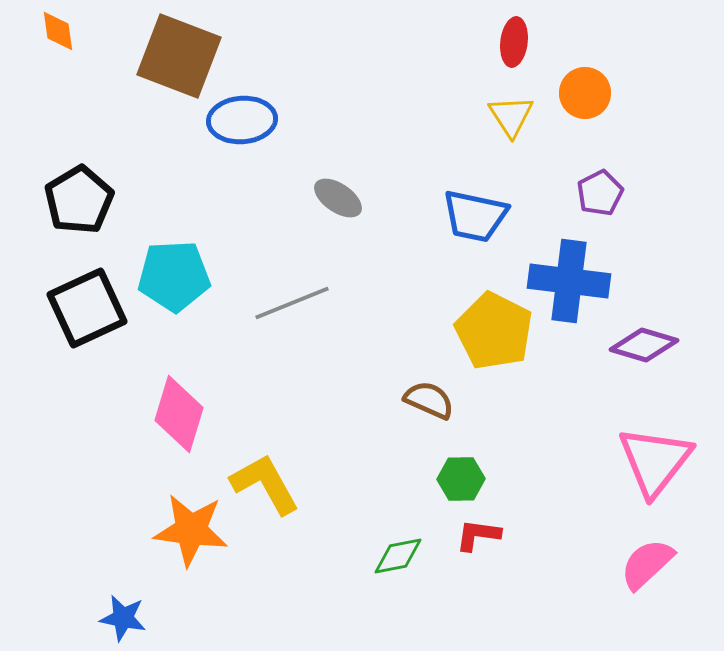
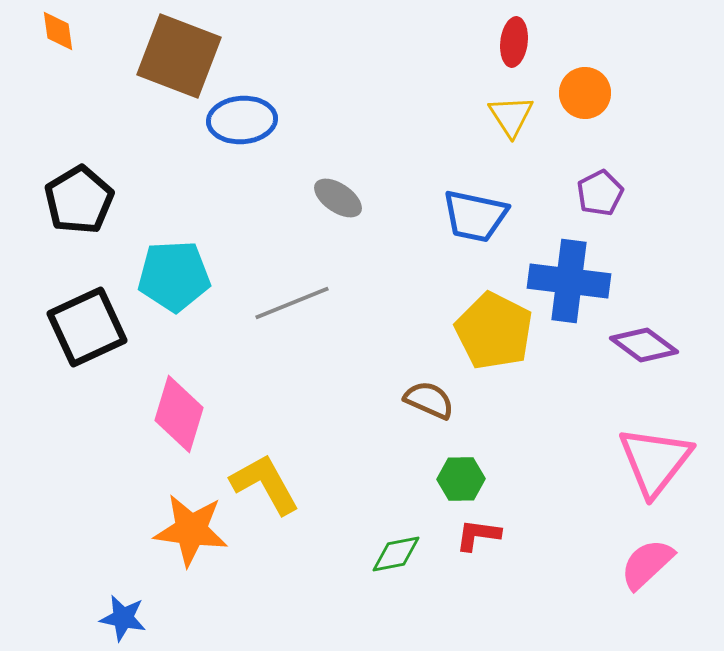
black square: moved 19 px down
purple diamond: rotated 20 degrees clockwise
green diamond: moved 2 px left, 2 px up
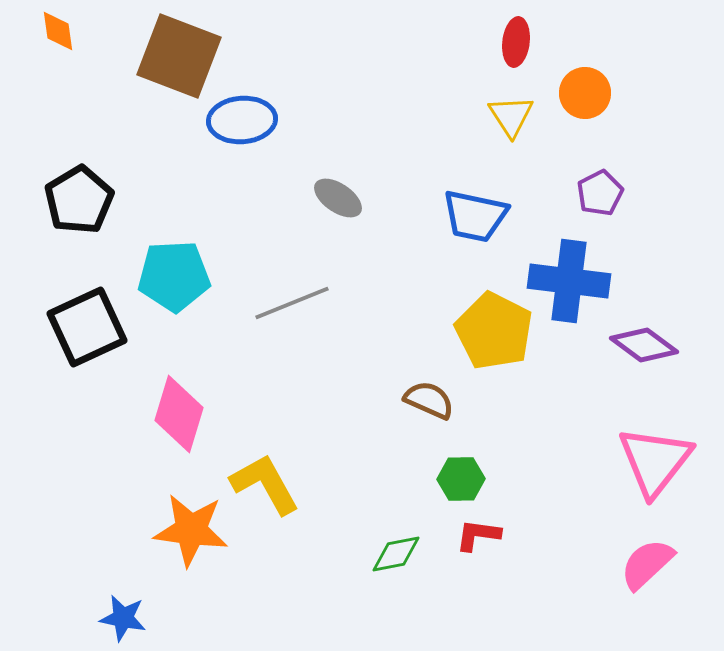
red ellipse: moved 2 px right
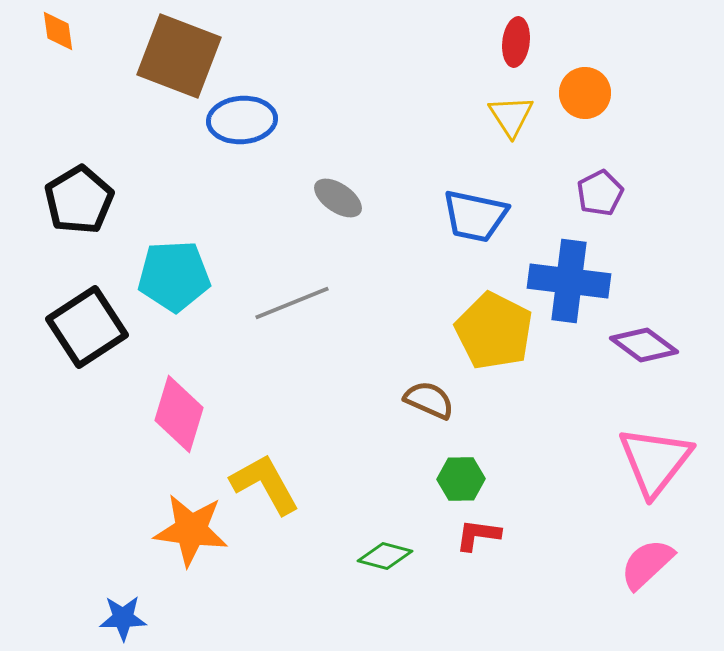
black square: rotated 8 degrees counterclockwise
green diamond: moved 11 px left, 2 px down; rotated 26 degrees clockwise
blue star: rotated 12 degrees counterclockwise
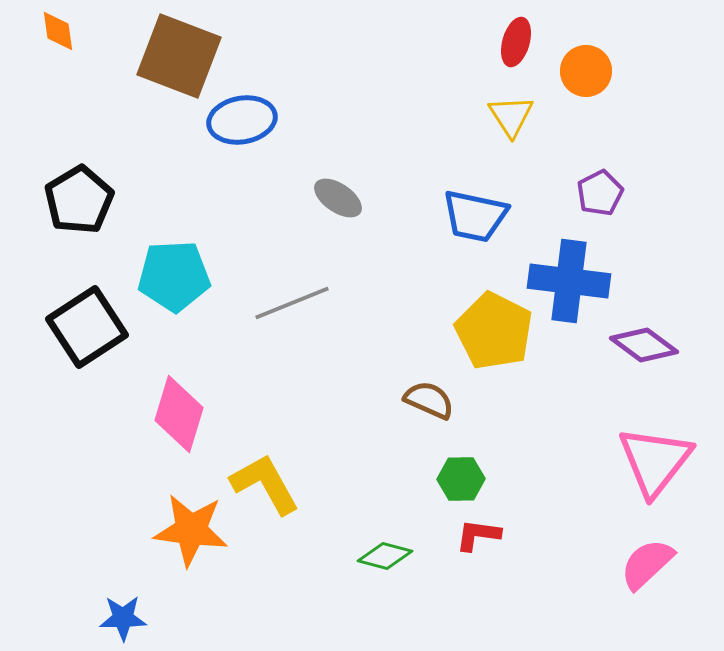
red ellipse: rotated 9 degrees clockwise
orange circle: moved 1 px right, 22 px up
blue ellipse: rotated 6 degrees counterclockwise
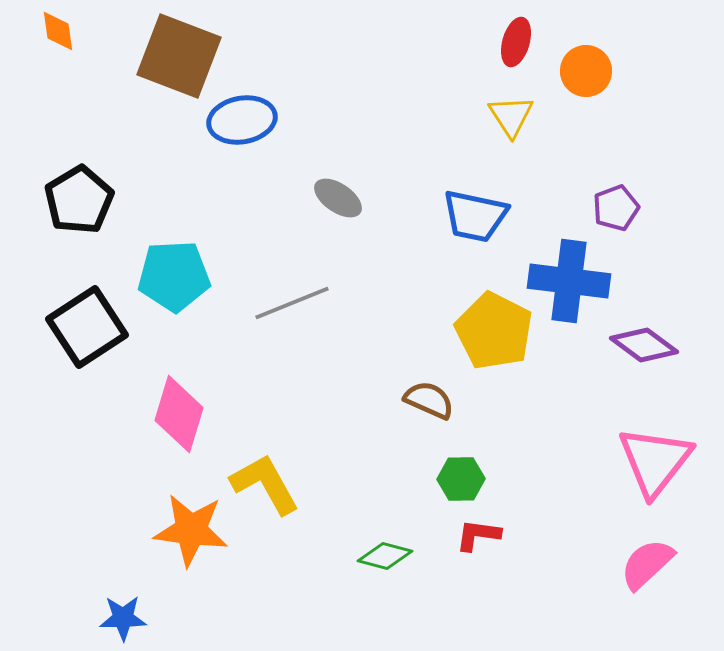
purple pentagon: moved 16 px right, 15 px down; rotated 6 degrees clockwise
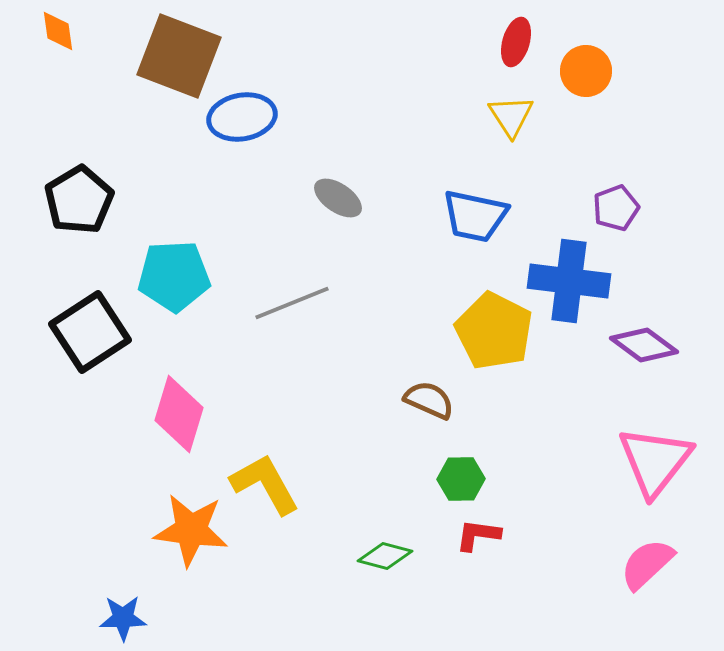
blue ellipse: moved 3 px up
black square: moved 3 px right, 5 px down
